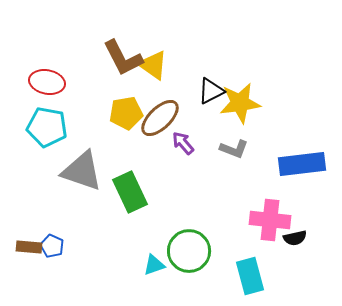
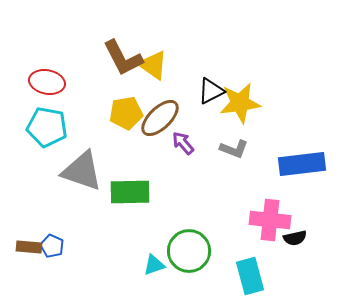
green rectangle: rotated 66 degrees counterclockwise
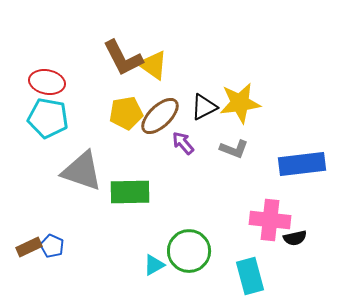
black triangle: moved 7 px left, 16 px down
brown ellipse: moved 2 px up
cyan pentagon: moved 1 px right, 9 px up
brown rectangle: rotated 30 degrees counterclockwise
cyan triangle: rotated 10 degrees counterclockwise
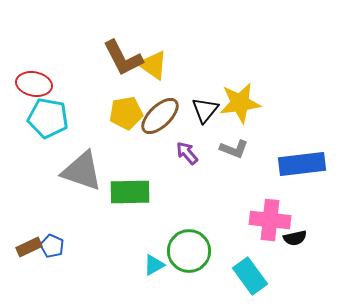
red ellipse: moved 13 px left, 2 px down
black triangle: moved 1 px right, 3 px down; rotated 24 degrees counterclockwise
purple arrow: moved 4 px right, 10 px down
cyan rectangle: rotated 21 degrees counterclockwise
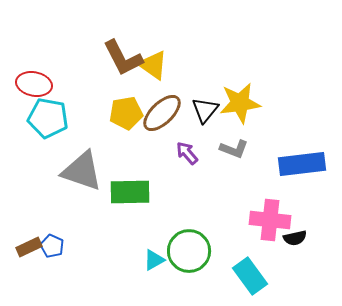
brown ellipse: moved 2 px right, 3 px up
cyan triangle: moved 5 px up
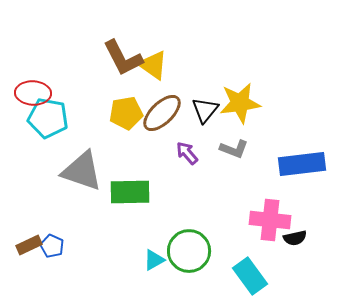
red ellipse: moved 1 px left, 9 px down; rotated 8 degrees counterclockwise
brown rectangle: moved 2 px up
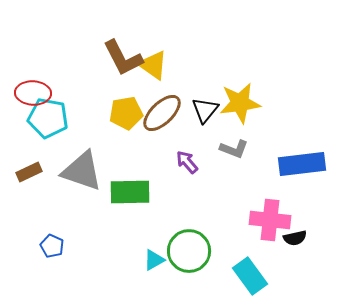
purple arrow: moved 9 px down
brown rectangle: moved 73 px up
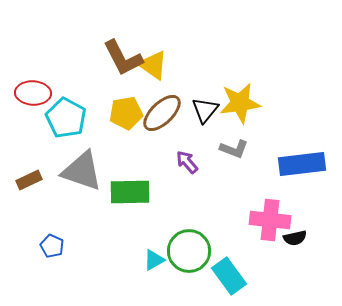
cyan pentagon: moved 18 px right; rotated 18 degrees clockwise
brown rectangle: moved 8 px down
cyan rectangle: moved 21 px left
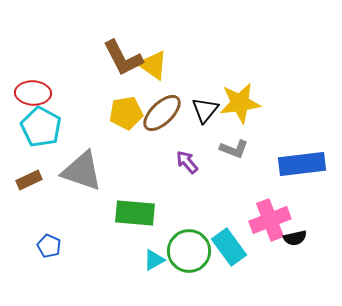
cyan pentagon: moved 25 px left, 9 px down
green rectangle: moved 5 px right, 21 px down; rotated 6 degrees clockwise
pink cross: rotated 27 degrees counterclockwise
blue pentagon: moved 3 px left
cyan rectangle: moved 29 px up
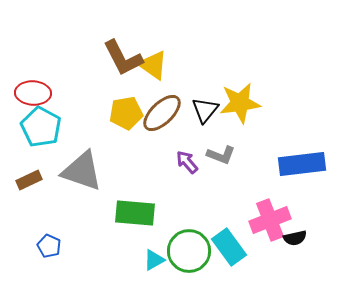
gray L-shape: moved 13 px left, 6 px down
